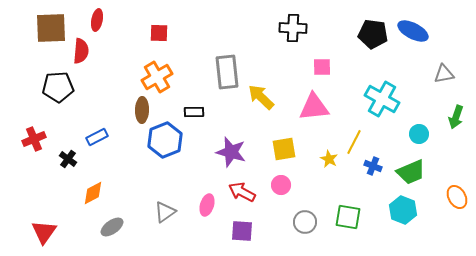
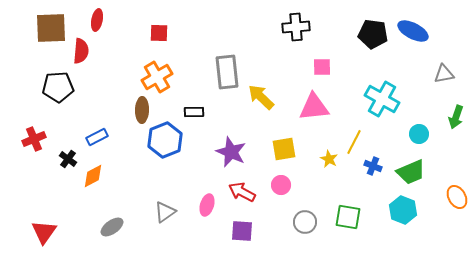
black cross at (293, 28): moved 3 px right, 1 px up; rotated 8 degrees counterclockwise
purple star at (231, 152): rotated 8 degrees clockwise
orange diamond at (93, 193): moved 17 px up
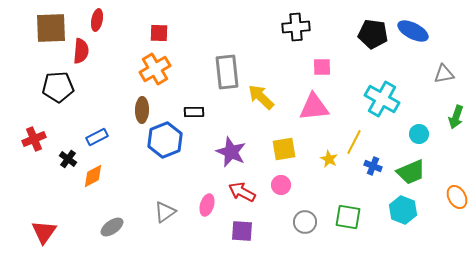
orange cross at (157, 77): moved 2 px left, 8 px up
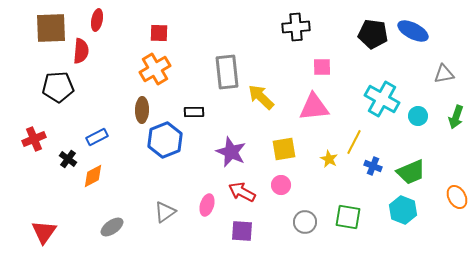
cyan circle at (419, 134): moved 1 px left, 18 px up
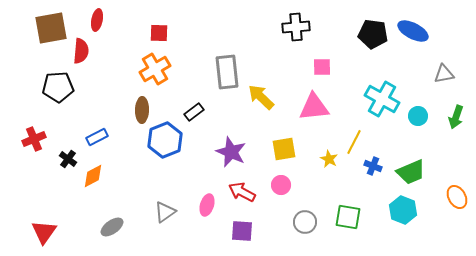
brown square at (51, 28): rotated 8 degrees counterclockwise
black rectangle at (194, 112): rotated 36 degrees counterclockwise
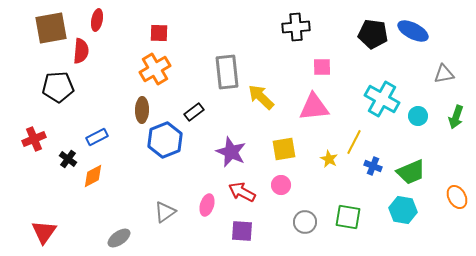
cyan hexagon at (403, 210): rotated 12 degrees counterclockwise
gray ellipse at (112, 227): moved 7 px right, 11 px down
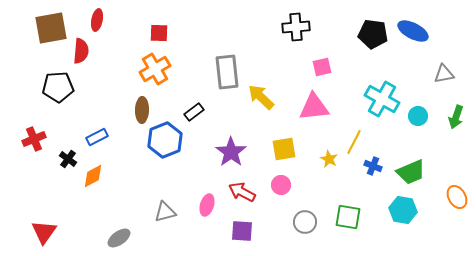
pink square at (322, 67): rotated 12 degrees counterclockwise
purple star at (231, 152): rotated 12 degrees clockwise
gray triangle at (165, 212): rotated 20 degrees clockwise
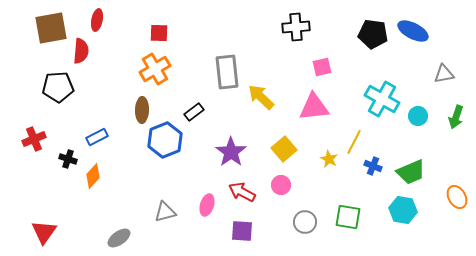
yellow square at (284, 149): rotated 30 degrees counterclockwise
black cross at (68, 159): rotated 18 degrees counterclockwise
orange diamond at (93, 176): rotated 20 degrees counterclockwise
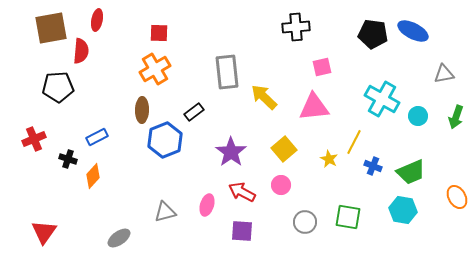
yellow arrow at (261, 97): moved 3 px right
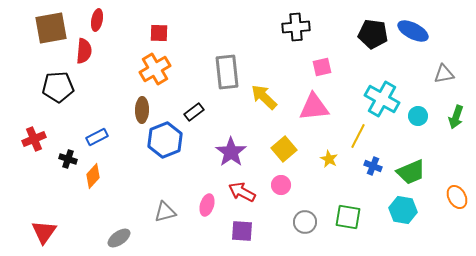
red semicircle at (81, 51): moved 3 px right
yellow line at (354, 142): moved 4 px right, 6 px up
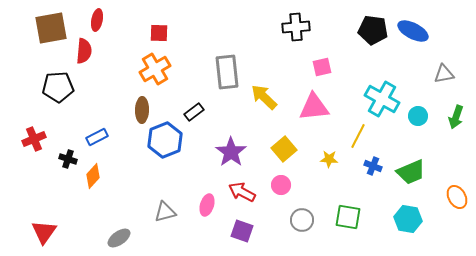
black pentagon at (373, 34): moved 4 px up
yellow star at (329, 159): rotated 24 degrees counterclockwise
cyan hexagon at (403, 210): moved 5 px right, 9 px down
gray circle at (305, 222): moved 3 px left, 2 px up
purple square at (242, 231): rotated 15 degrees clockwise
